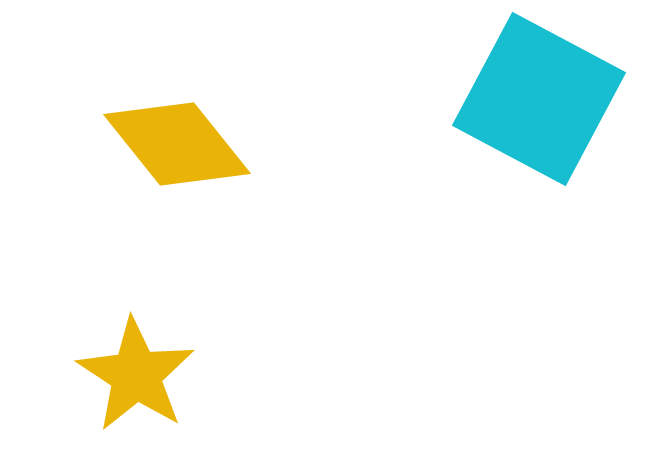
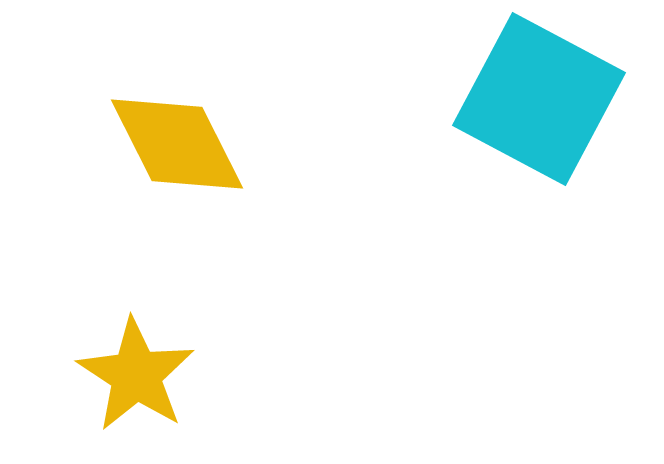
yellow diamond: rotated 12 degrees clockwise
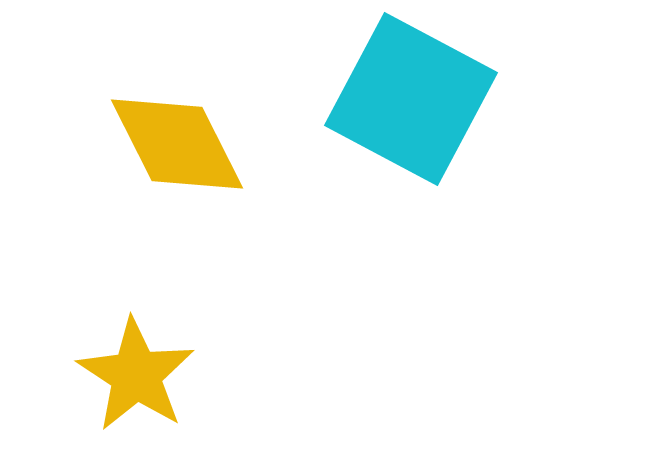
cyan square: moved 128 px left
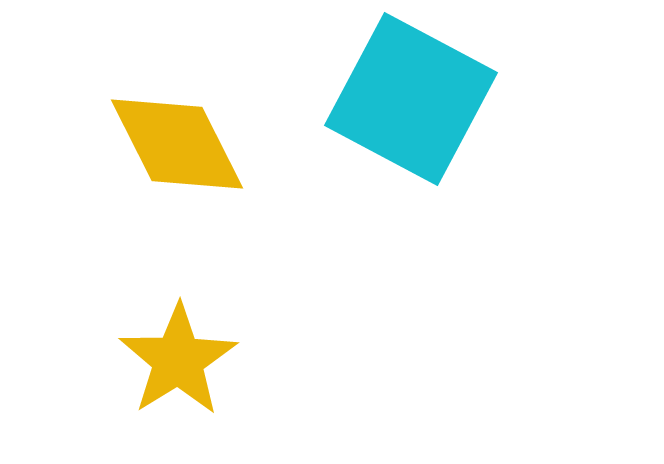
yellow star: moved 42 px right, 15 px up; rotated 7 degrees clockwise
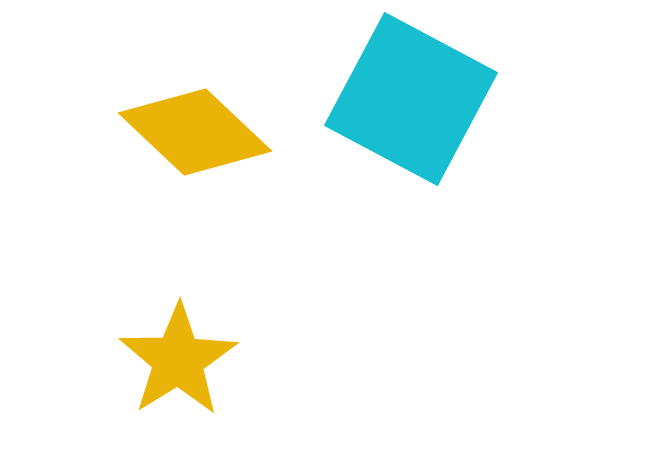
yellow diamond: moved 18 px right, 12 px up; rotated 20 degrees counterclockwise
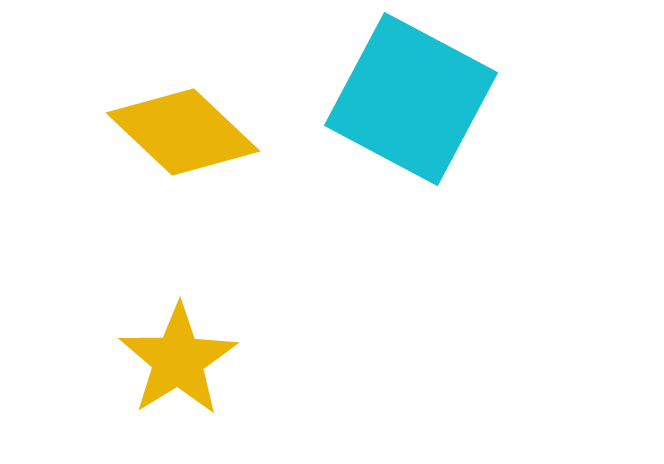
yellow diamond: moved 12 px left
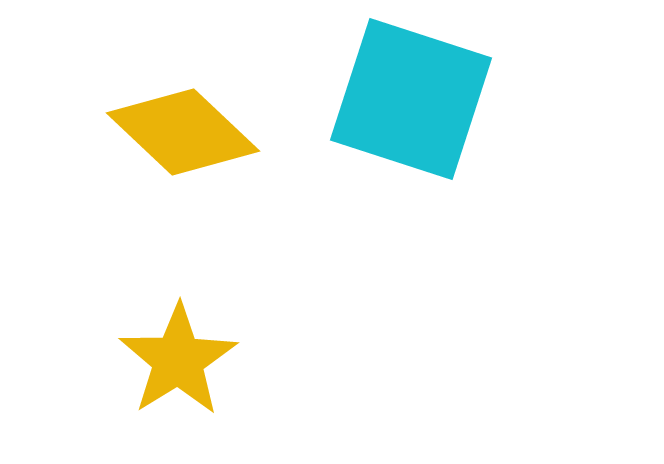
cyan square: rotated 10 degrees counterclockwise
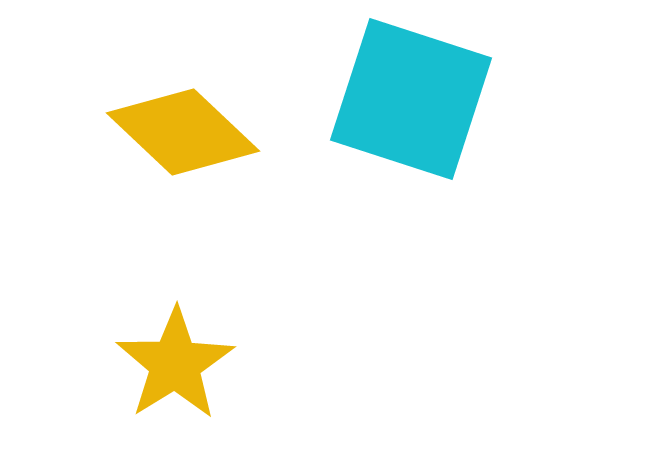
yellow star: moved 3 px left, 4 px down
